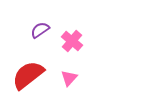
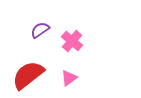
pink triangle: rotated 12 degrees clockwise
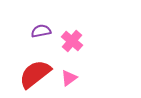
purple semicircle: moved 1 px right, 1 px down; rotated 24 degrees clockwise
red semicircle: moved 7 px right, 1 px up
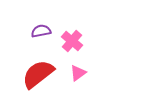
red semicircle: moved 3 px right
pink triangle: moved 9 px right, 5 px up
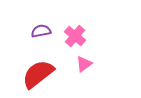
pink cross: moved 3 px right, 5 px up
pink triangle: moved 6 px right, 9 px up
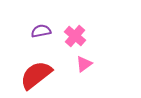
red semicircle: moved 2 px left, 1 px down
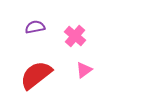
purple semicircle: moved 6 px left, 4 px up
pink triangle: moved 6 px down
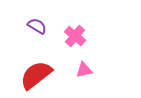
purple semicircle: moved 2 px right, 1 px up; rotated 42 degrees clockwise
pink triangle: rotated 24 degrees clockwise
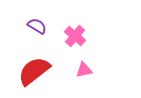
red semicircle: moved 2 px left, 4 px up
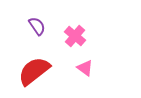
purple semicircle: rotated 24 degrees clockwise
pink triangle: moved 1 px right, 2 px up; rotated 48 degrees clockwise
